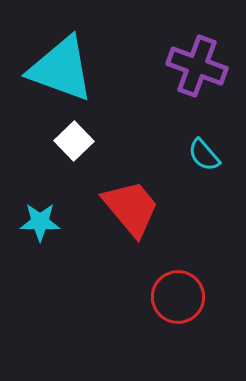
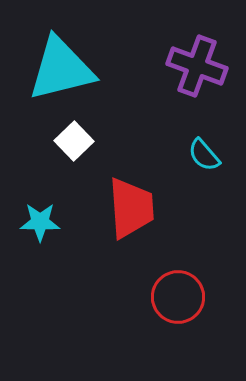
cyan triangle: rotated 34 degrees counterclockwise
red trapezoid: rotated 36 degrees clockwise
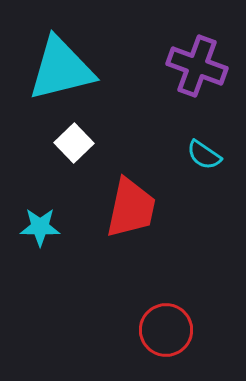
white square: moved 2 px down
cyan semicircle: rotated 15 degrees counterclockwise
red trapezoid: rotated 16 degrees clockwise
cyan star: moved 5 px down
red circle: moved 12 px left, 33 px down
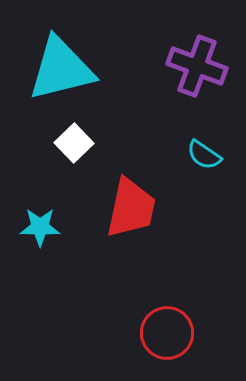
red circle: moved 1 px right, 3 px down
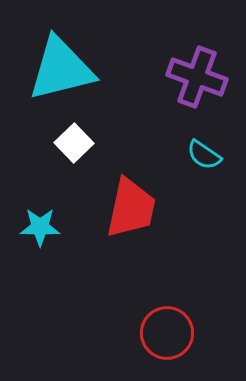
purple cross: moved 11 px down
